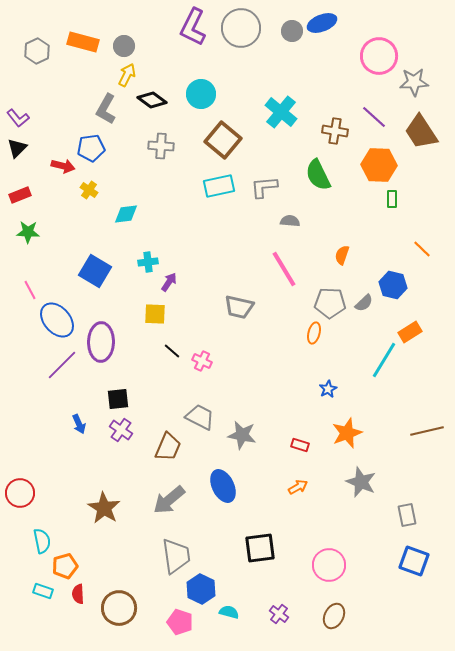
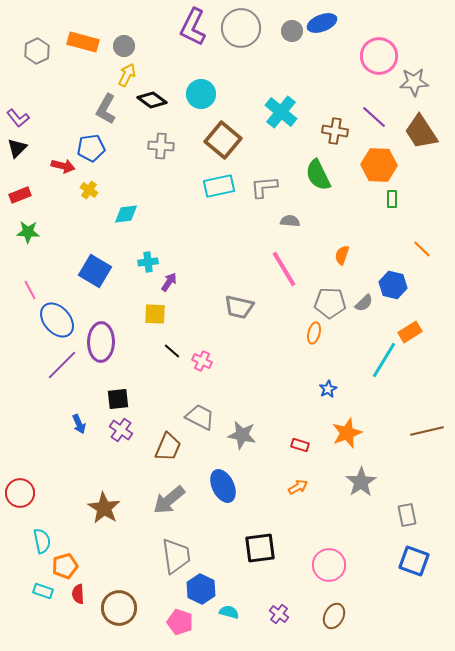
gray star at (361, 482): rotated 16 degrees clockwise
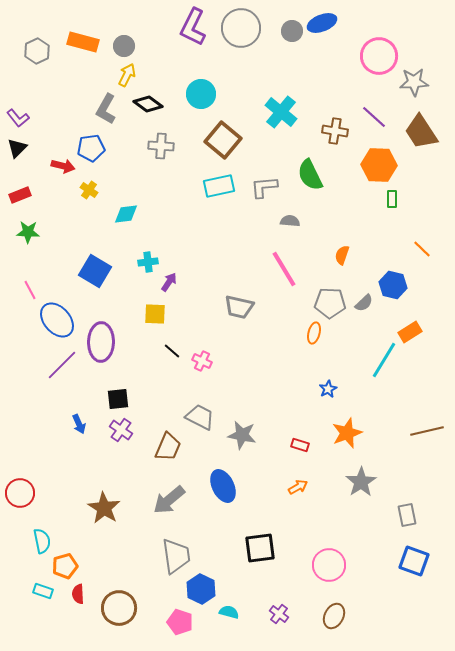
black diamond at (152, 100): moved 4 px left, 4 px down
green semicircle at (318, 175): moved 8 px left
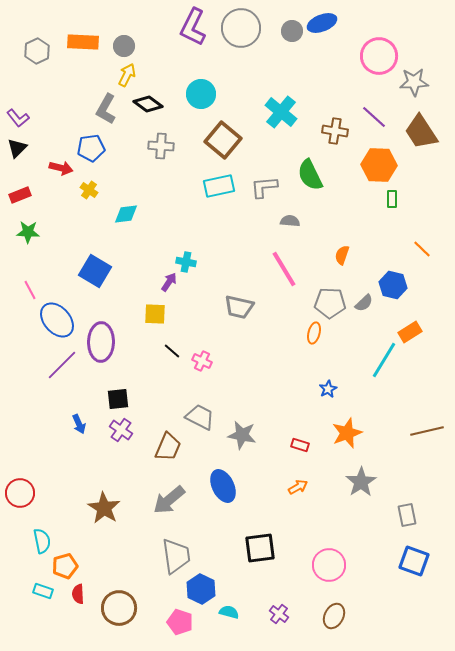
orange rectangle at (83, 42): rotated 12 degrees counterclockwise
red arrow at (63, 166): moved 2 px left, 2 px down
cyan cross at (148, 262): moved 38 px right; rotated 18 degrees clockwise
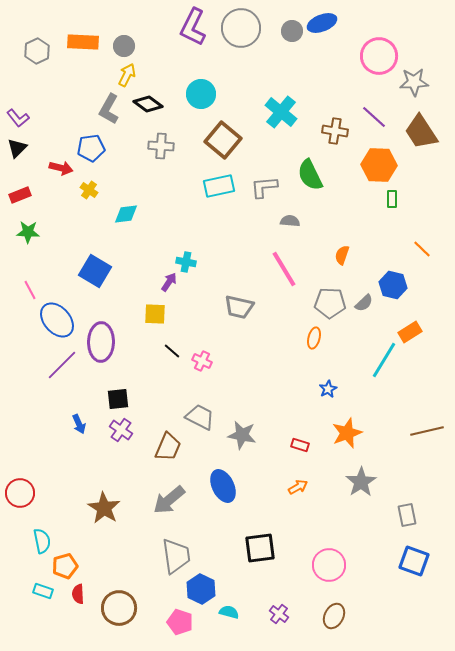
gray L-shape at (106, 109): moved 3 px right
orange ellipse at (314, 333): moved 5 px down
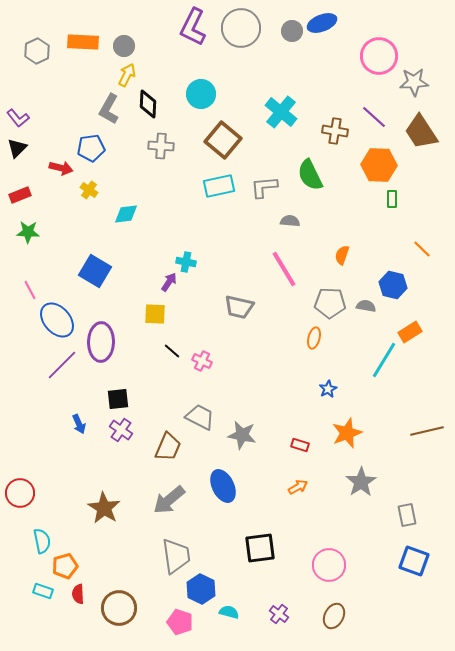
black diamond at (148, 104): rotated 56 degrees clockwise
gray semicircle at (364, 303): moved 2 px right, 3 px down; rotated 126 degrees counterclockwise
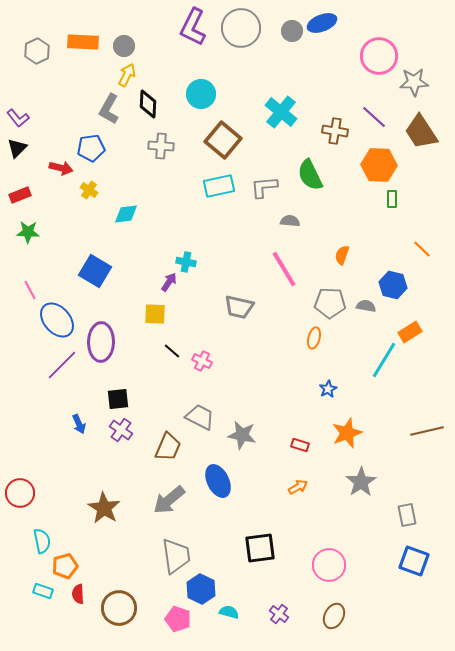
blue ellipse at (223, 486): moved 5 px left, 5 px up
pink pentagon at (180, 622): moved 2 px left, 3 px up
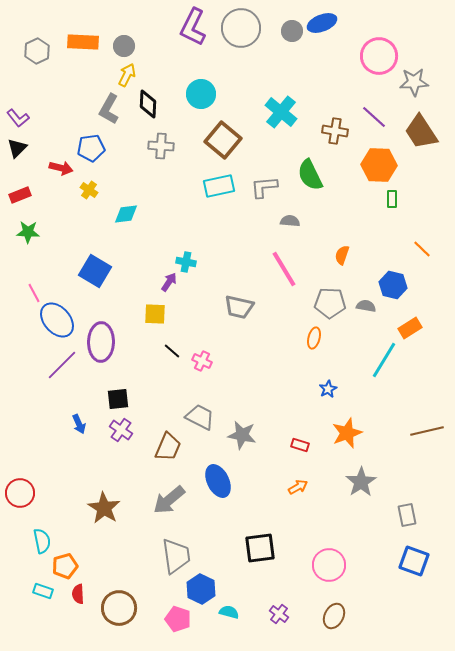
pink line at (30, 290): moved 4 px right, 3 px down
orange rectangle at (410, 332): moved 4 px up
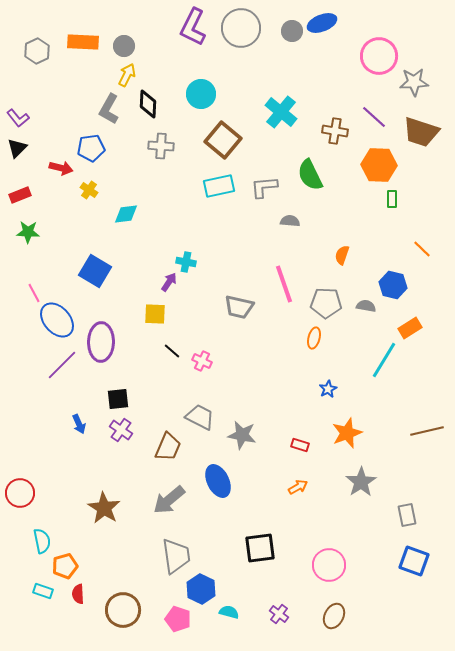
brown trapezoid at (421, 132): rotated 39 degrees counterclockwise
pink line at (284, 269): moved 15 px down; rotated 12 degrees clockwise
gray pentagon at (330, 303): moved 4 px left
brown circle at (119, 608): moved 4 px right, 2 px down
